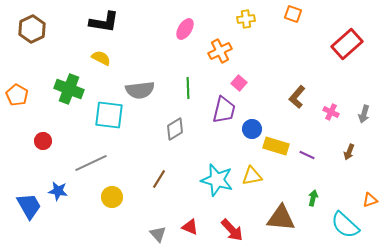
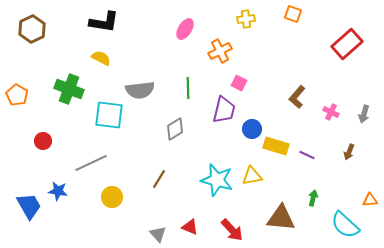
pink square: rotated 14 degrees counterclockwise
orange triangle: rotated 14 degrees clockwise
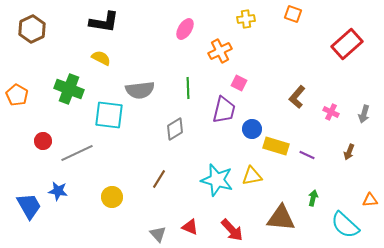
gray line: moved 14 px left, 10 px up
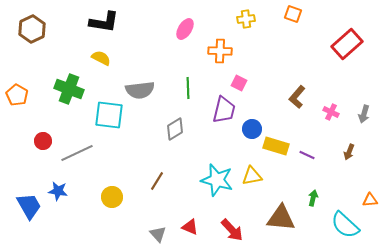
orange cross: rotated 30 degrees clockwise
brown line: moved 2 px left, 2 px down
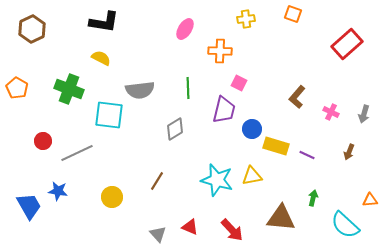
orange pentagon: moved 7 px up
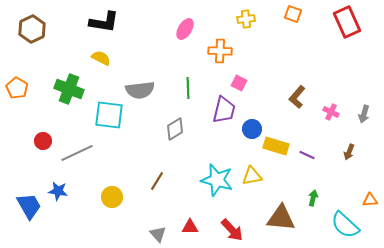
red rectangle: moved 22 px up; rotated 72 degrees counterclockwise
red triangle: rotated 24 degrees counterclockwise
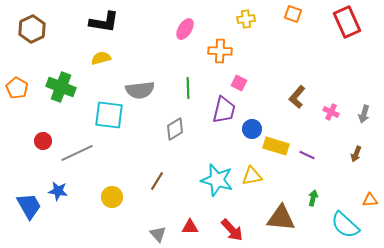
yellow semicircle: rotated 42 degrees counterclockwise
green cross: moved 8 px left, 2 px up
brown arrow: moved 7 px right, 2 px down
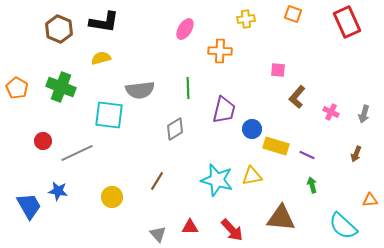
brown hexagon: moved 27 px right; rotated 12 degrees counterclockwise
pink square: moved 39 px right, 13 px up; rotated 21 degrees counterclockwise
green arrow: moved 1 px left, 13 px up; rotated 28 degrees counterclockwise
cyan semicircle: moved 2 px left, 1 px down
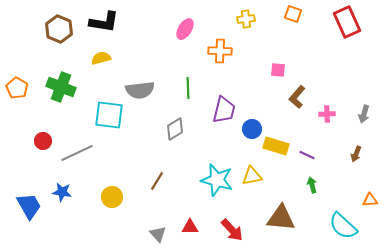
pink cross: moved 4 px left, 2 px down; rotated 28 degrees counterclockwise
blue star: moved 4 px right, 1 px down
